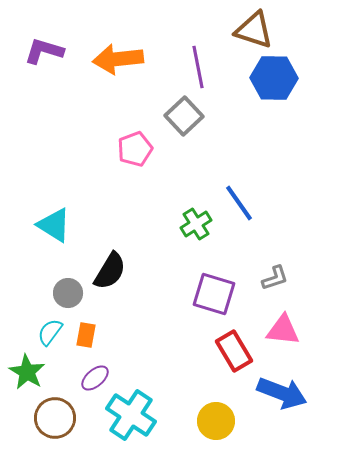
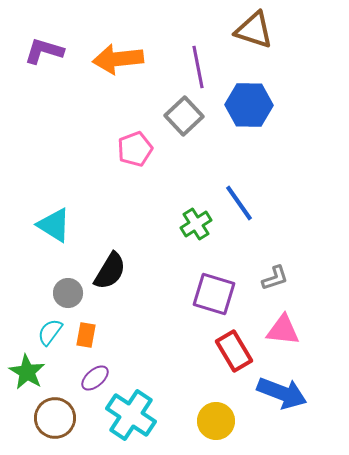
blue hexagon: moved 25 px left, 27 px down
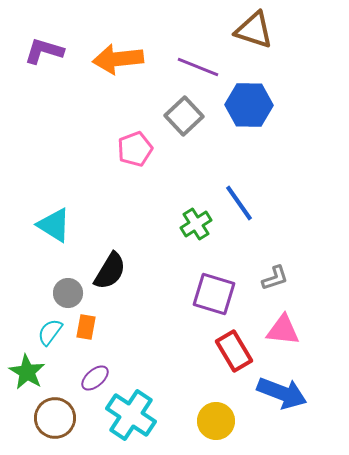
purple line: rotated 57 degrees counterclockwise
orange rectangle: moved 8 px up
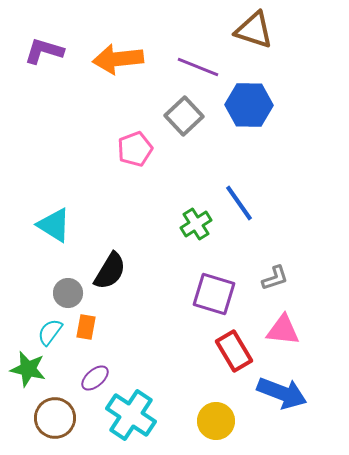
green star: moved 1 px right, 3 px up; rotated 18 degrees counterclockwise
